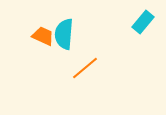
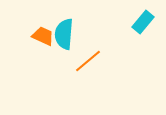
orange line: moved 3 px right, 7 px up
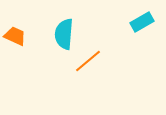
cyan rectangle: moved 1 px left; rotated 20 degrees clockwise
orange trapezoid: moved 28 px left
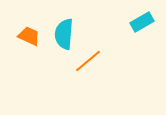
orange trapezoid: moved 14 px right
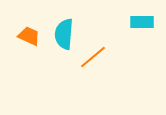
cyan rectangle: rotated 30 degrees clockwise
orange line: moved 5 px right, 4 px up
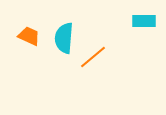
cyan rectangle: moved 2 px right, 1 px up
cyan semicircle: moved 4 px down
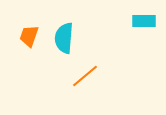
orange trapezoid: rotated 95 degrees counterclockwise
orange line: moved 8 px left, 19 px down
